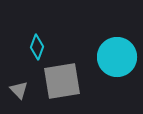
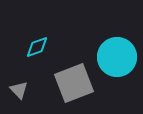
cyan diamond: rotated 50 degrees clockwise
gray square: moved 12 px right, 2 px down; rotated 12 degrees counterclockwise
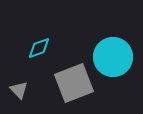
cyan diamond: moved 2 px right, 1 px down
cyan circle: moved 4 px left
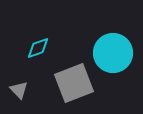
cyan diamond: moved 1 px left
cyan circle: moved 4 px up
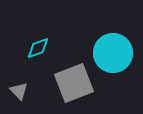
gray triangle: moved 1 px down
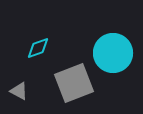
gray triangle: rotated 18 degrees counterclockwise
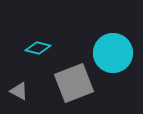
cyan diamond: rotated 35 degrees clockwise
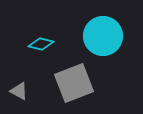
cyan diamond: moved 3 px right, 4 px up
cyan circle: moved 10 px left, 17 px up
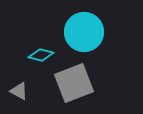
cyan circle: moved 19 px left, 4 px up
cyan diamond: moved 11 px down
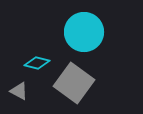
cyan diamond: moved 4 px left, 8 px down
gray square: rotated 33 degrees counterclockwise
